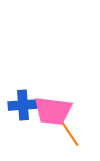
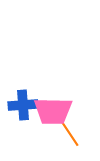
pink trapezoid: rotated 6 degrees counterclockwise
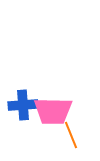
orange line: moved 1 px right, 1 px down; rotated 12 degrees clockwise
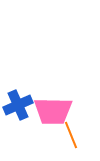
blue cross: moved 5 px left; rotated 20 degrees counterclockwise
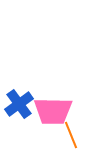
blue cross: moved 1 px right, 1 px up; rotated 12 degrees counterclockwise
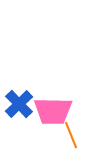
blue cross: rotated 8 degrees counterclockwise
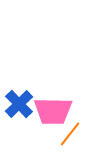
orange line: moved 1 px left, 1 px up; rotated 60 degrees clockwise
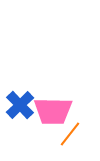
blue cross: moved 1 px right, 1 px down
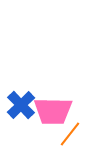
blue cross: moved 1 px right
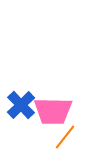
orange line: moved 5 px left, 3 px down
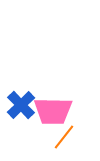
orange line: moved 1 px left
